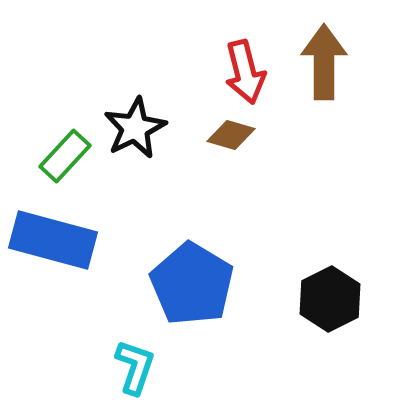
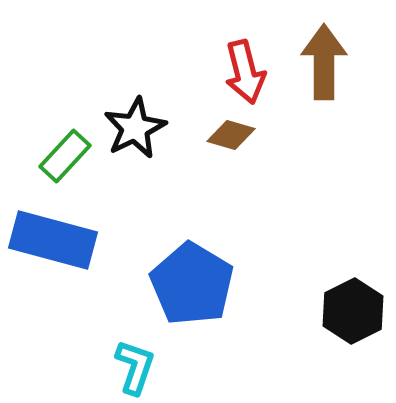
black hexagon: moved 23 px right, 12 px down
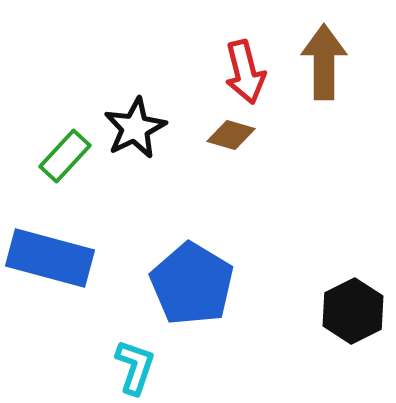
blue rectangle: moved 3 px left, 18 px down
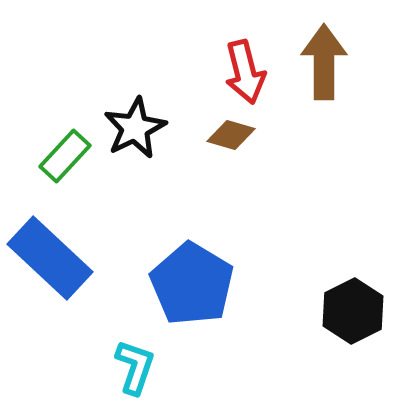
blue rectangle: rotated 28 degrees clockwise
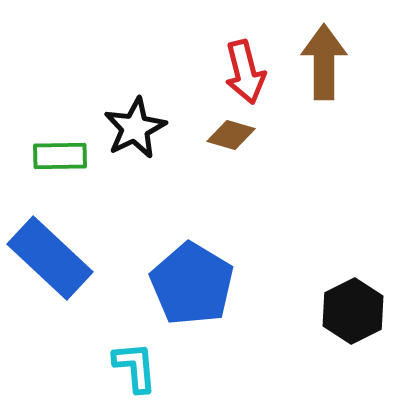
green rectangle: moved 5 px left; rotated 46 degrees clockwise
cyan L-shape: rotated 24 degrees counterclockwise
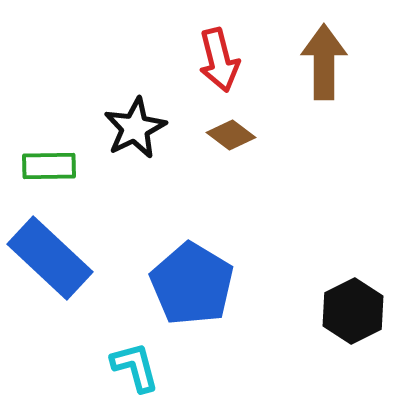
red arrow: moved 26 px left, 12 px up
brown diamond: rotated 21 degrees clockwise
green rectangle: moved 11 px left, 10 px down
cyan L-shape: rotated 10 degrees counterclockwise
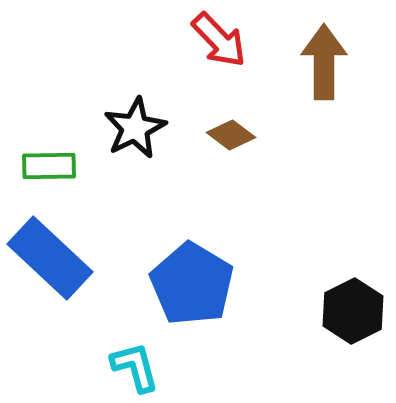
red arrow: moved 20 px up; rotated 30 degrees counterclockwise
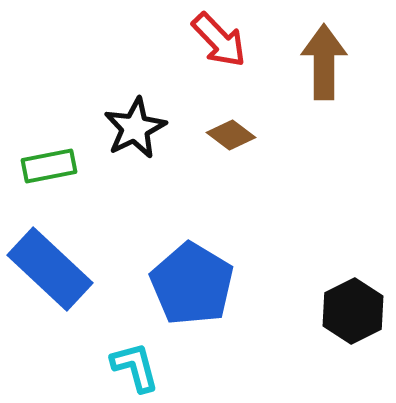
green rectangle: rotated 10 degrees counterclockwise
blue rectangle: moved 11 px down
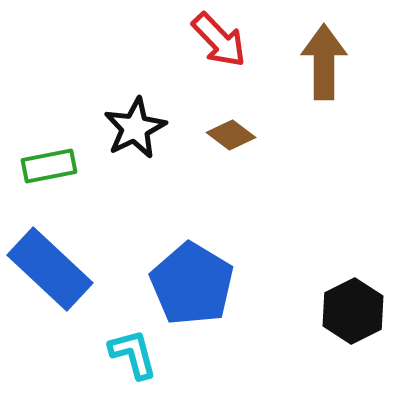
cyan L-shape: moved 2 px left, 13 px up
